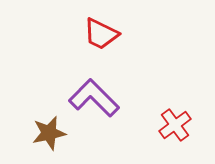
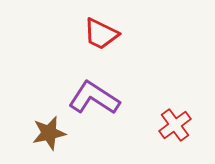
purple L-shape: rotated 12 degrees counterclockwise
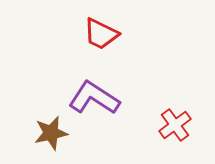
brown star: moved 2 px right
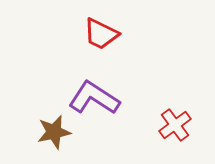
brown star: moved 3 px right, 1 px up
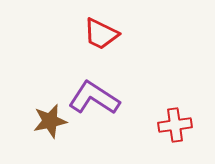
red cross: rotated 28 degrees clockwise
brown star: moved 4 px left, 11 px up
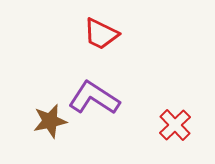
red cross: rotated 36 degrees counterclockwise
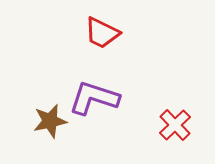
red trapezoid: moved 1 px right, 1 px up
purple L-shape: rotated 15 degrees counterclockwise
